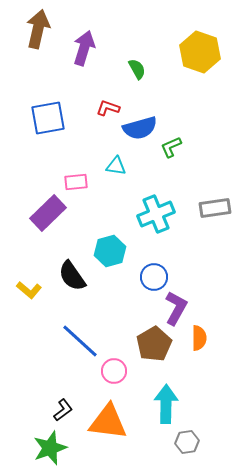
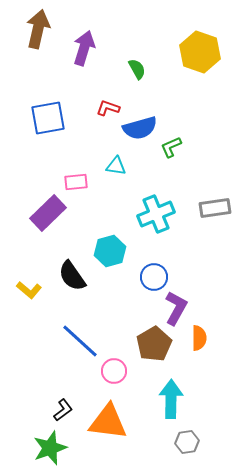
cyan arrow: moved 5 px right, 5 px up
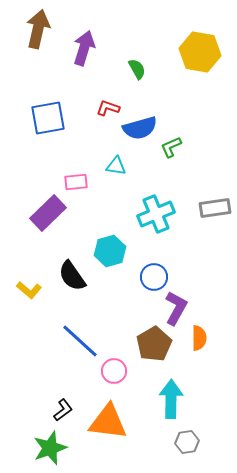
yellow hexagon: rotated 9 degrees counterclockwise
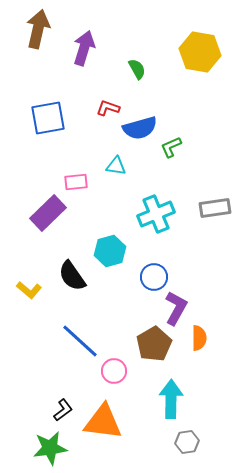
orange triangle: moved 5 px left
green star: rotated 12 degrees clockwise
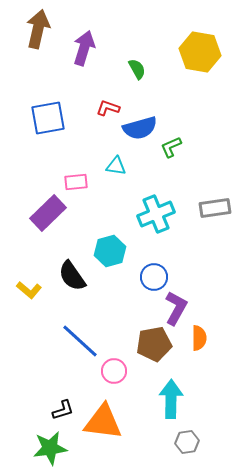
brown pentagon: rotated 20 degrees clockwise
black L-shape: rotated 20 degrees clockwise
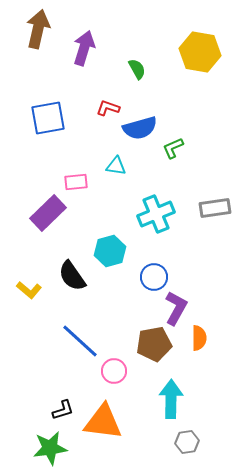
green L-shape: moved 2 px right, 1 px down
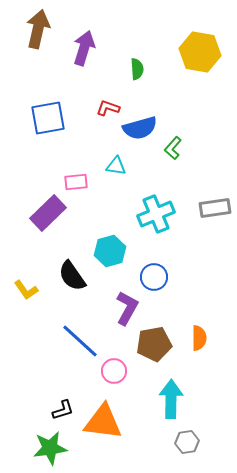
green semicircle: rotated 25 degrees clockwise
green L-shape: rotated 25 degrees counterclockwise
yellow L-shape: moved 3 px left; rotated 15 degrees clockwise
purple L-shape: moved 49 px left
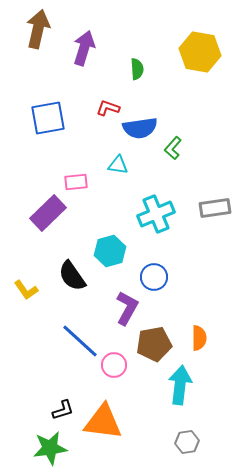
blue semicircle: rotated 8 degrees clockwise
cyan triangle: moved 2 px right, 1 px up
pink circle: moved 6 px up
cyan arrow: moved 9 px right, 14 px up; rotated 6 degrees clockwise
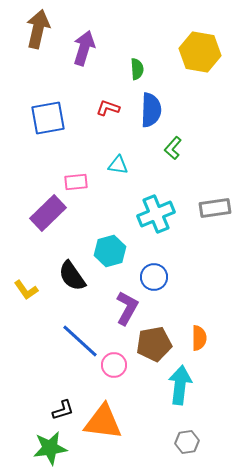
blue semicircle: moved 11 px right, 18 px up; rotated 80 degrees counterclockwise
